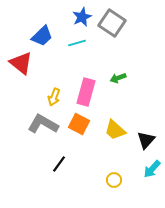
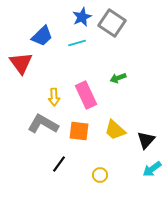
red triangle: rotated 15 degrees clockwise
pink rectangle: moved 3 px down; rotated 40 degrees counterclockwise
yellow arrow: rotated 24 degrees counterclockwise
orange square: moved 7 px down; rotated 20 degrees counterclockwise
cyan arrow: rotated 12 degrees clockwise
yellow circle: moved 14 px left, 5 px up
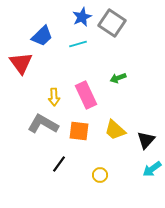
cyan line: moved 1 px right, 1 px down
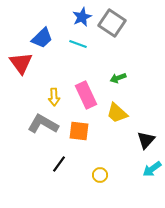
blue trapezoid: moved 2 px down
cyan line: rotated 36 degrees clockwise
yellow trapezoid: moved 2 px right, 17 px up
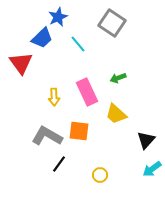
blue star: moved 24 px left
cyan line: rotated 30 degrees clockwise
pink rectangle: moved 1 px right, 3 px up
yellow trapezoid: moved 1 px left, 1 px down
gray L-shape: moved 4 px right, 12 px down
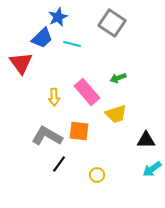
cyan line: moved 6 px left; rotated 36 degrees counterclockwise
pink rectangle: rotated 16 degrees counterclockwise
yellow trapezoid: rotated 60 degrees counterclockwise
black triangle: rotated 48 degrees clockwise
yellow circle: moved 3 px left
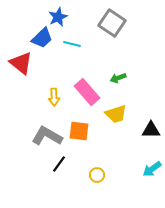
red triangle: rotated 15 degrees counterclockwise
black triangle: moved 5 px right, 10 px up
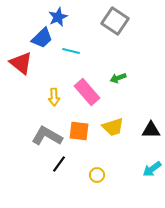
gray square: moved 3 px right, 2 px up
cyan line: moved 1 px left, 7 px down
yellow trapezoid: moved 3 px left, 13 px down
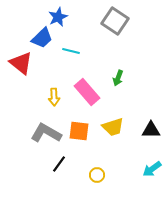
green arrow: rotated 49 degrees counterclockwise
gray L-shape: moved 1 px left, 3 px up
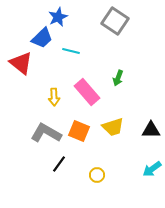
orange square: rotated 15 degrees clockwise
